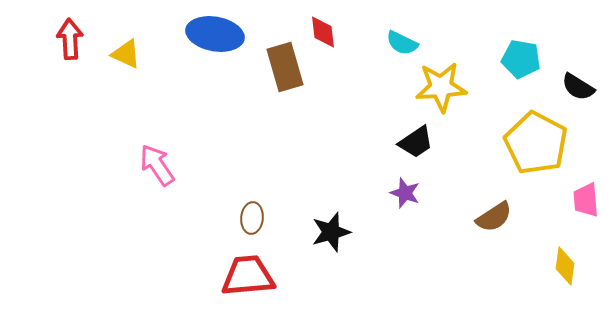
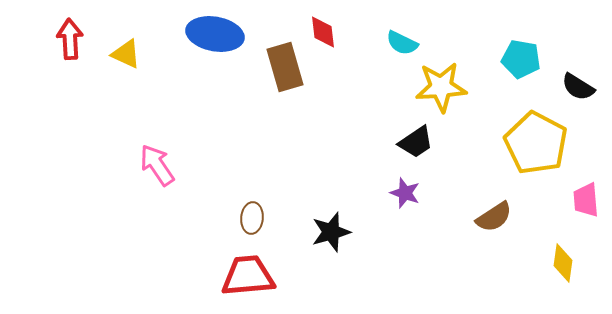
yellow diamond: moved 2 px left, 3 px up
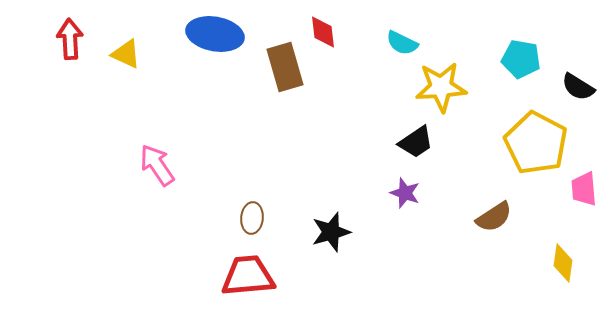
pink trapezoid: moved 2 px left, 11 px up
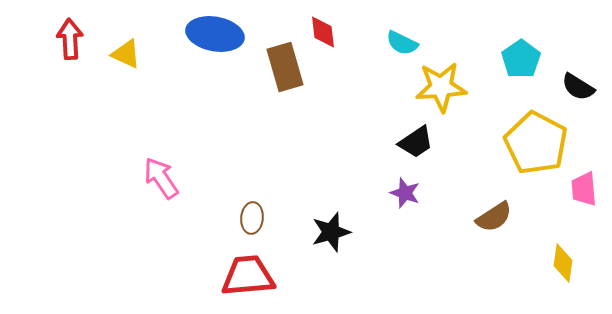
cyan pentagon: rotated 27 degrees clockwise
pink arrow: moved 4 px right, 13 px down
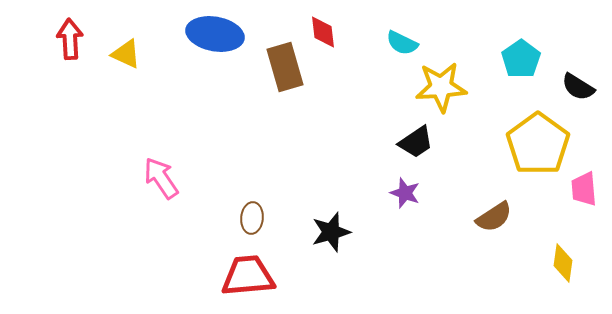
yellow pentagon: moved 2 px right, 1 px down; rotated 8 degrees clockwise
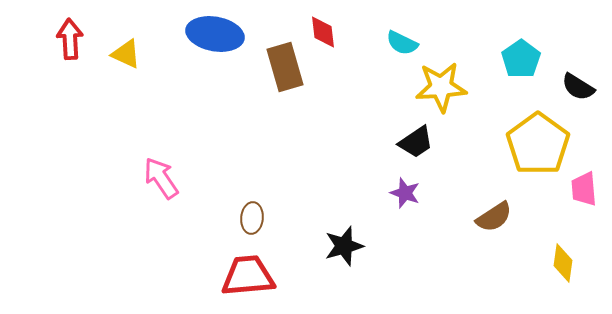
black star: moved 13 px right, 14 px down
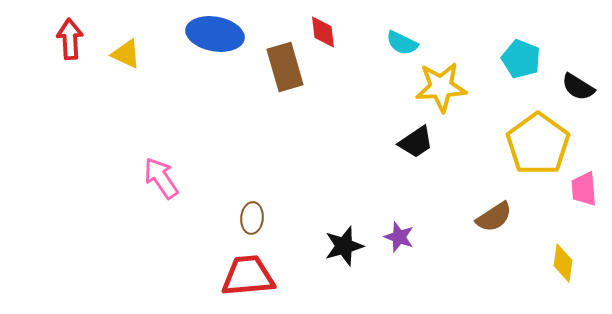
cyan pentagon: rotated 15 degrees counterclockwise
purple star: moved 6 px left, 44 px down
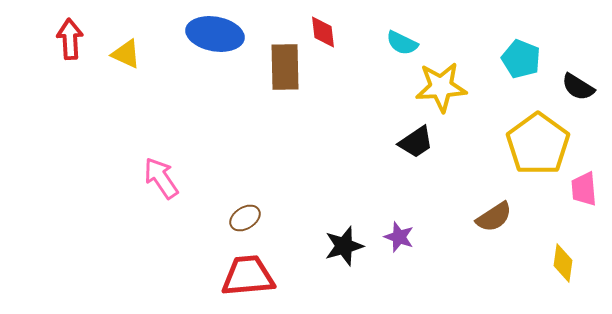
brown rectangle: rotated 15 degrees clockwise
brown ellipse: moved 7 px left; rotated 52 degrees clockwise
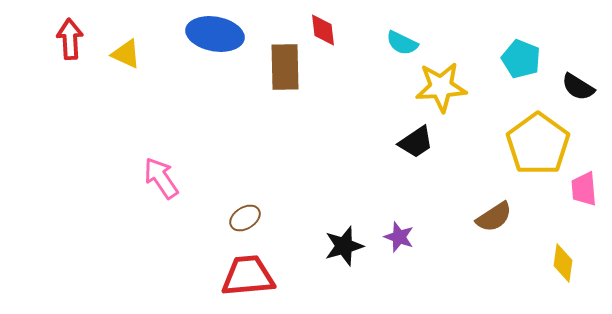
red diamond: moved 2 px up
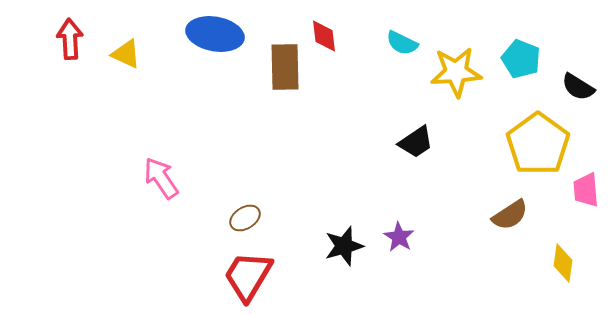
red diamond: moved 1 px right, 6 px down
yellow star: moved 15 px right, 15 px up
pink trapezoid: moved 2 px right, 1 px down
brown semicircle: moved 16 px right, 2 px up
purple star: rotated 12 degrees clockwise
red trapezoid: rotated 54 degrees counterclockwise
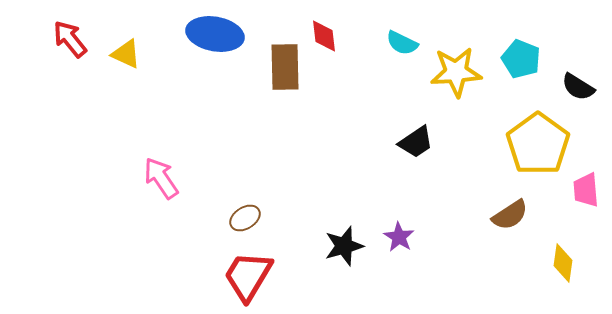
red arrow: rotated 36 degrees counterclockwise
